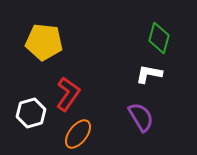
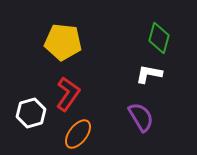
yellow pentagon: moved 19 px right
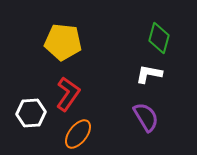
white hexagon: rotated 12 degrees clockwise
purple semicircle: moved 5 px right
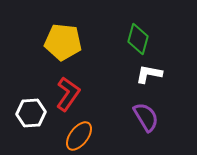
green diamond: moved 21 px left, 1 px down
orange ellipse: moved 1 px right, 2 px down
